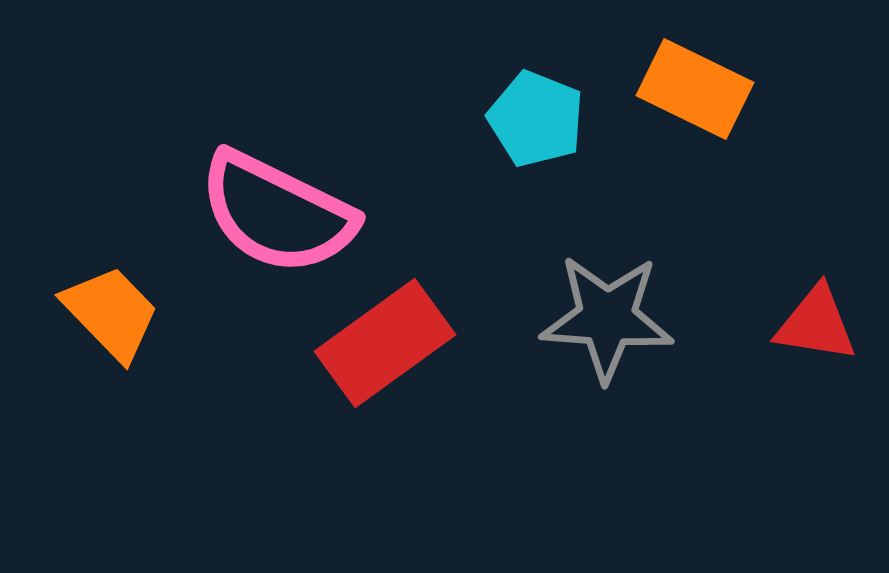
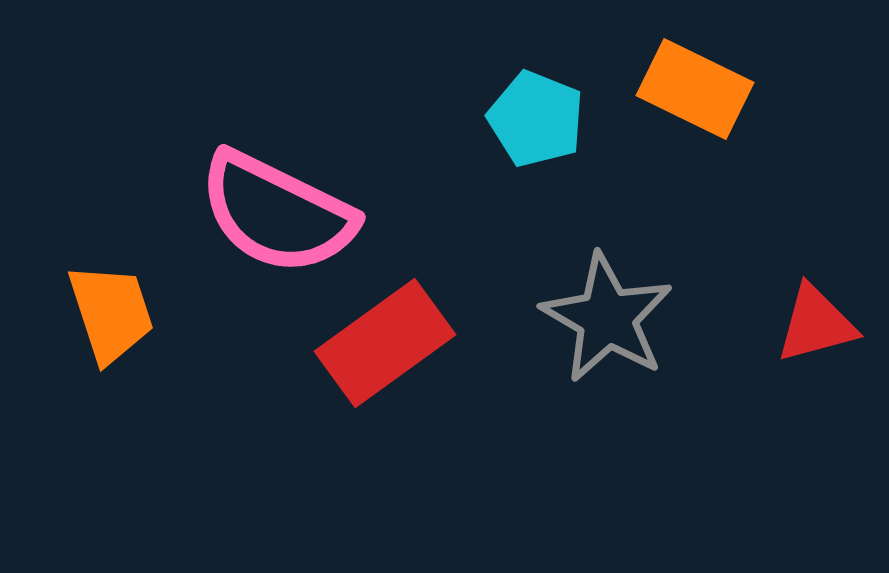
orange trapezoid: rotated 26 degrees clockwise
gray star: rotated 26 degrees clockwise
red triangle: rotated 24 degrees counterclockwise
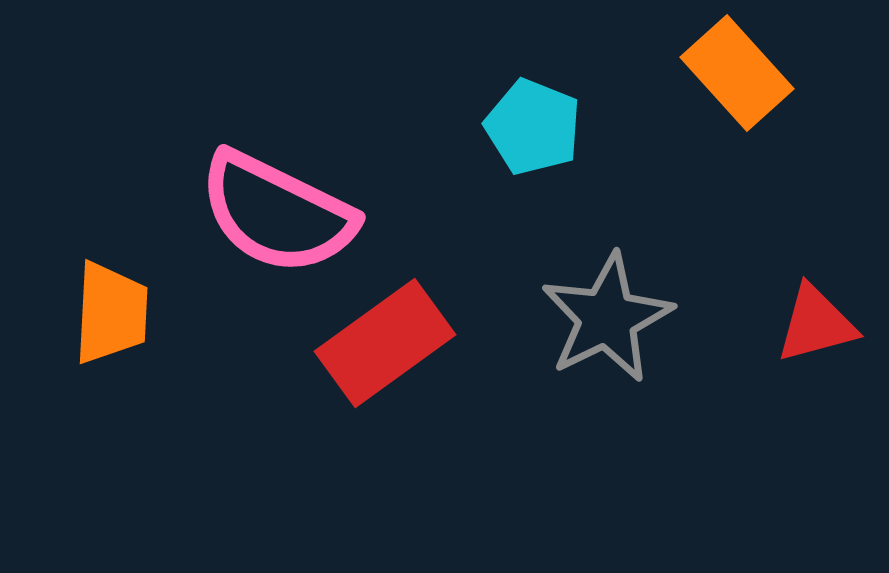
orange rectangle: moved 42 px right, 16 px up; rotated 22 degrees clockwise
cyan pentagon: moved 3 px left, 8 px down
orange trapezoid: rotated 21 degrees clockwise
gray star: rotated 16 degrees clockwise
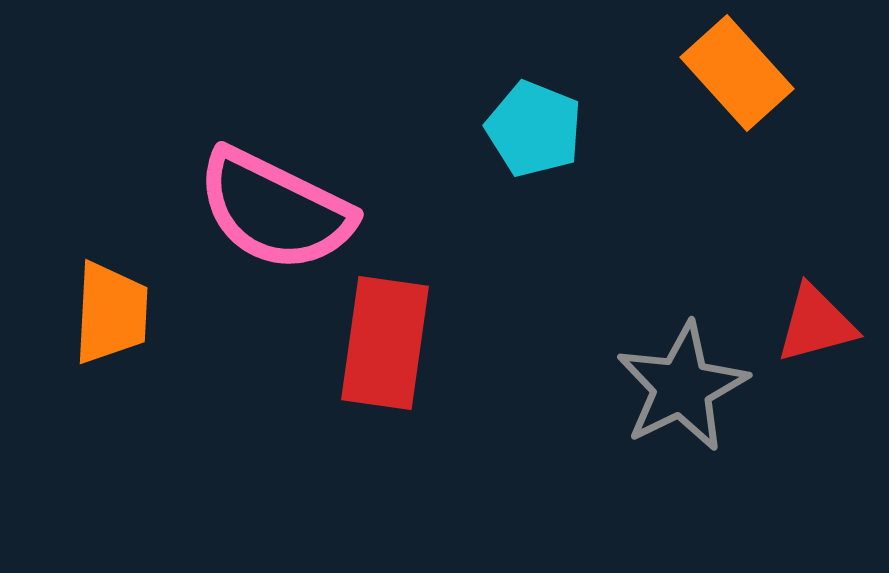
cyan pentagon: moved 1 px right, 2 px down
pink semicircle: moved 2 px left, 3 px up
gray star: moved 75 px right, 69 px down
red rectangle: rotated 46 degrees counterclockwise
